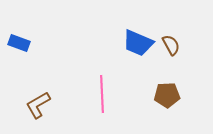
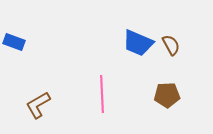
blue rectangle: moved 5 px left, 1 px up
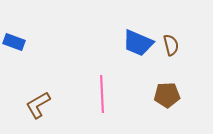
brown semicircle: rotated 15 degrees clockwise
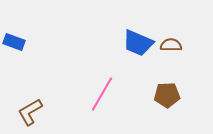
brown semicircle: rotated 75 degrees counterclockwise
pink line: rotated 33 degrees clockwise
brown L-shape: moved 8 px left, 7 px down
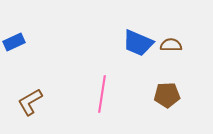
blue rectangle: rotated 45 degrees counterclockwise
pink line: rotated 21 degrees counterclockwise
brown L-shape: moved 10 px up
